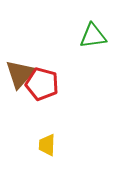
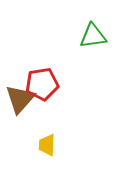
brown triangle: moved 25 px down
red pentagon: rotated 24 degrees counterclockwise
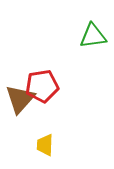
red pentagon: moved 2 px down
yellow trapezoid: moved 2 px left
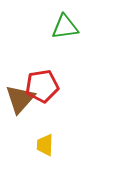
green triangle: moved 28 px left, 9 px up
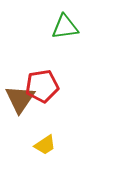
brown triangle: rotated 8 degrees counterclockwise
yellow trapezoid: rotated 125 degrees counterclockwise
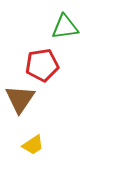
red pentagon: moved 21 px up
yellow trapezoid: moved 12 px left
